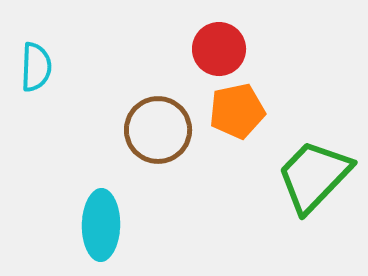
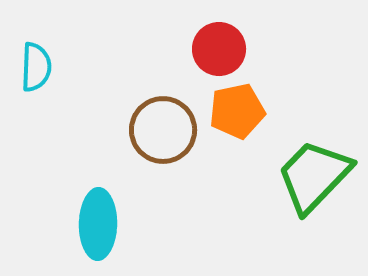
brown circle: moved 5 px right
cyan ellipse: moved 3 px left, 1 px up
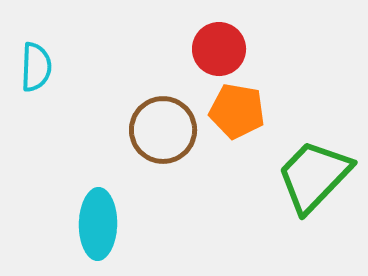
orange pentagon: rotated 22 degrees clockwise
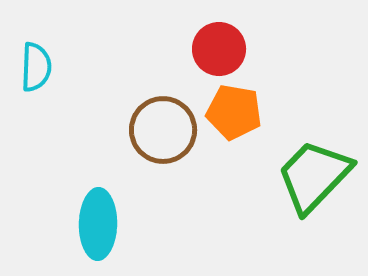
orange pentagon: moved 3 px left, 1 px down
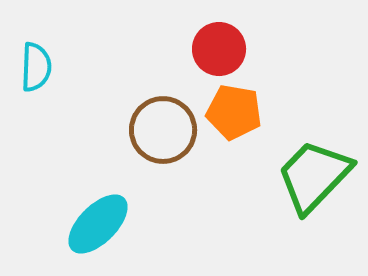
cyan ellipse: rotated 44 degrees clockwise
